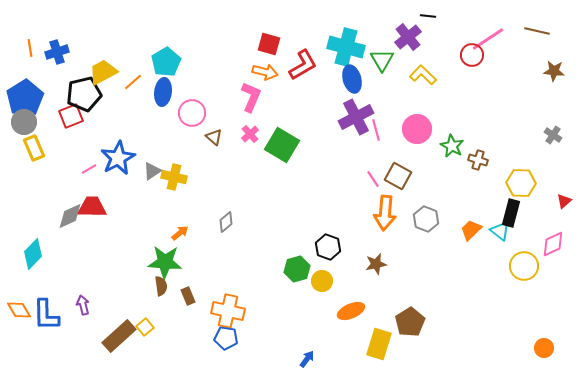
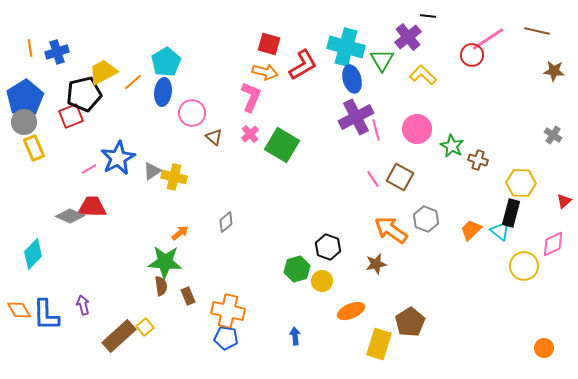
brown square at (398, 176): moved 2 px right, 1 px down
orange arrow at (385, 213): moved 6 px right, 17 px down; rotated 120 degrees clockwise
gray diamond at (70, 216): rotated 48 degrees clockwise
blue arrow at (307, 359): moved 12 px left, 23 px up; rotated 42 degrees counterclockwise
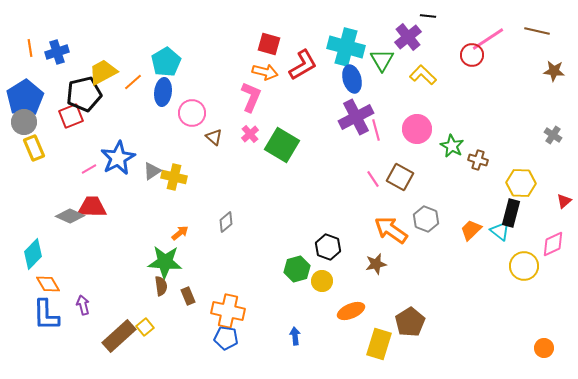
orange diamond at (19, 310): moved 29 px right, 26 px up
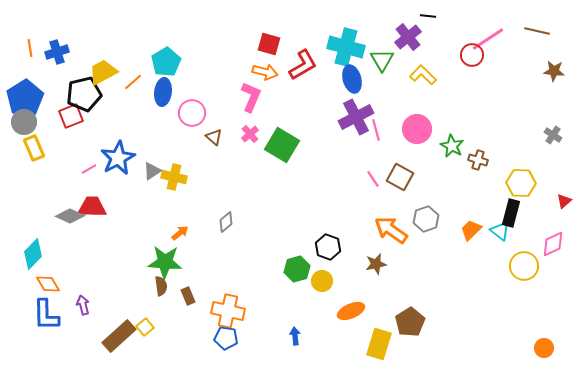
gray hexagon at (426, 219): rotated 20 degrees clockwise
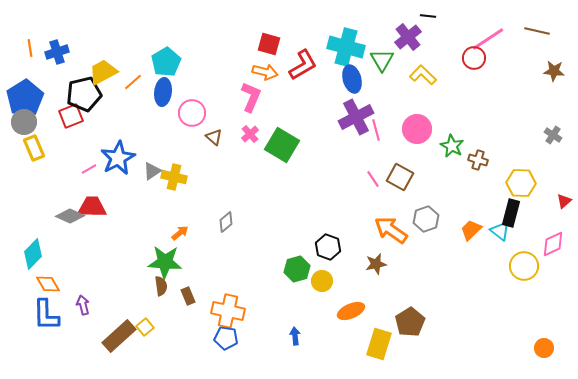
red circle at (472, 55): moved 2 px right, 3 px down
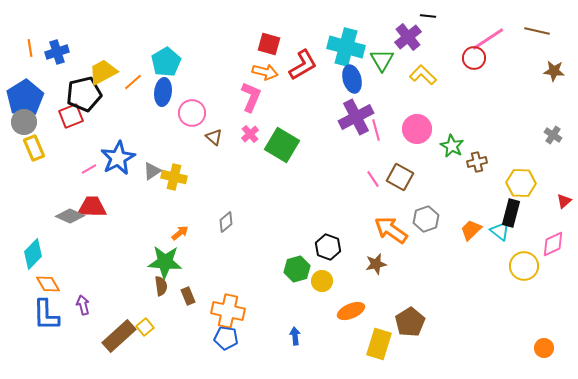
brown cross at (478, 160): moved 1 px left, 2 px down; rotated 30 degrees counterclockwise
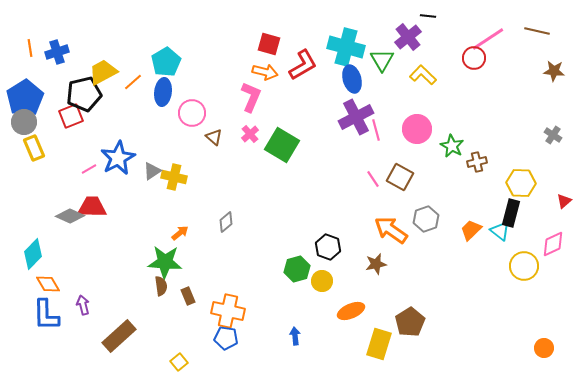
yellow square at (145, 327): moved 34 px right, 35 px down
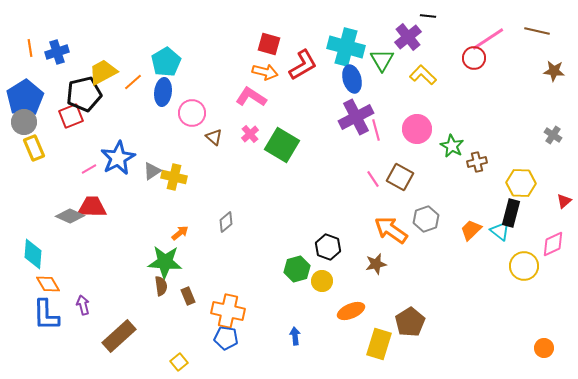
pink L-shape at (251, 97): rotated 80 degrees counterclockwise
cyan diamond at (33, 254): rotated 40 degrees counterclockwise
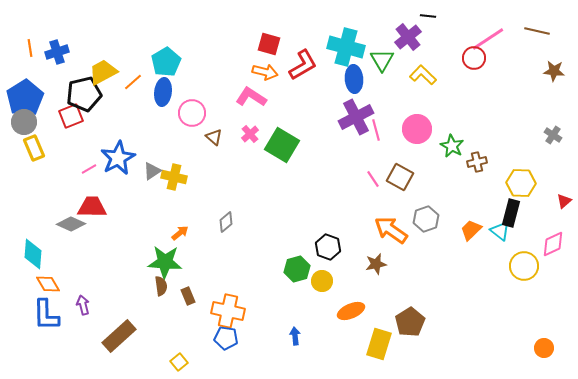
blue ellipse at (352, 79): moved 2 px right; rotated 12 degrees clockwise
gray diamond at (70, 216): moved 1 px right, 8 px down
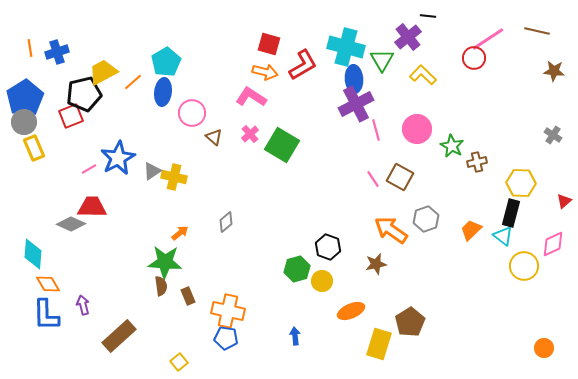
purple cross at (356, 117): moved 13 px up
cyan triangle at (500, 231): moved 3 px right, 5 px down
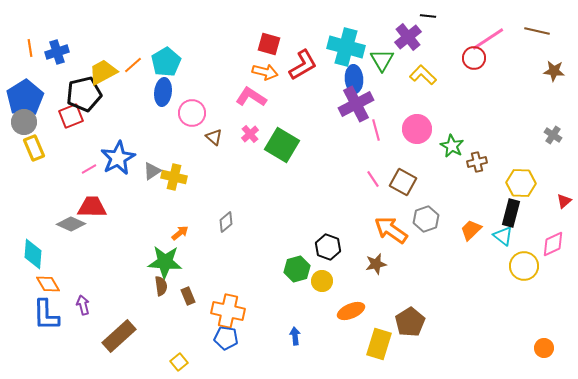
orange line at (133, 82): moved 17 px up
brown square at (400, 177): moved 3 px right, 5 px down
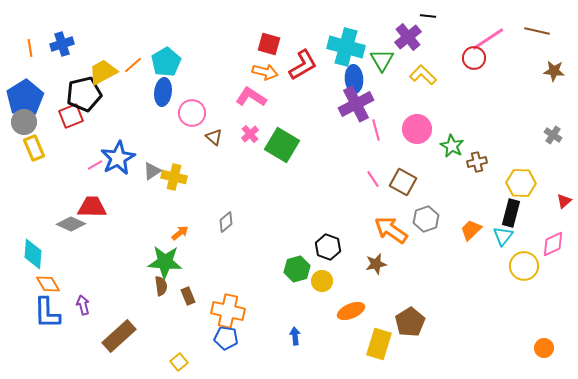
blue cross at (57, 52): moved 5 px right, 8 px up
pink line at (89, 169): moved 6 px right, 4 px up
cyan triangle at (503, 236): rotated 30 degrees clockwise
blue L-shape at (46, 315): moved 1 px right, 2 px up
